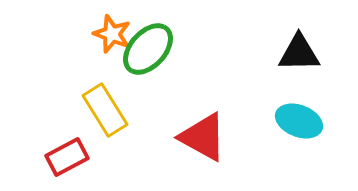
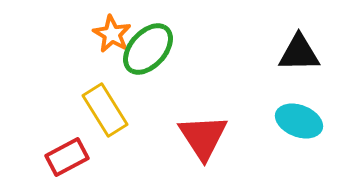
orange star: rotated 9 degrees clockwise
red triangle: rotated 28 degrees clockwise
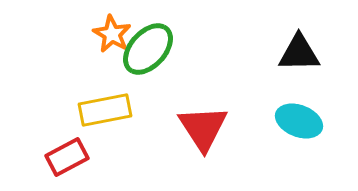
yellow rectangle: rotated 69 degrees counterclockwise
red triangle: moved 9 px up
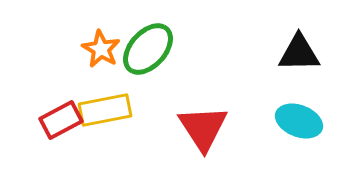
orange star: moved 11 px left, 15 px down
red rectangle: moved 6 px left, 37 px up
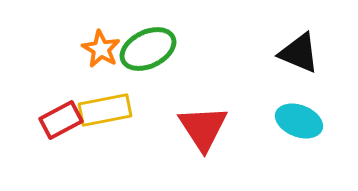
green ellipse: rotated 22 degrees clockwise
black triangle: rotated 24 degrees clockwise
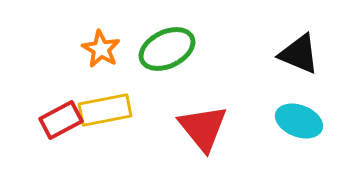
green ellipse: moved 19 px right
black triangle: moved 1 px down
red triangle: rotated 6 degrees counterclockwise
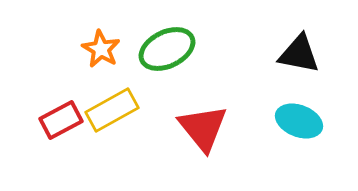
black triangle: rotated 12 degrees counterclockwise
yellow rectangle: moved 7 px right; rotated 18 degrees counterclockwise
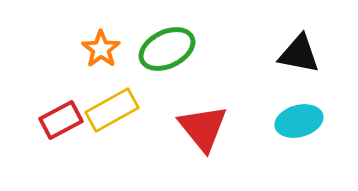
orange star: rotated 6 degrees clockwise
cyan ellipse: rotated 36 degrees counterclockwise
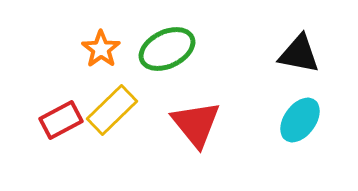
yellow rectangle: rotated 15 degrees counterclockwise
cyan ellipse: moved 1 px right, 1 px up; rotated 39 degrees counterclockwise
red triangle: moved 7 px left, 4 px up
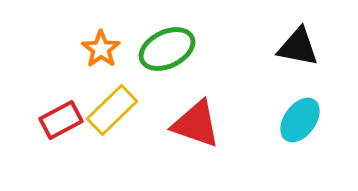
black triangle: moved 1 px left, 7 px up
red triangle: rotated 32 degrees counterclockwise
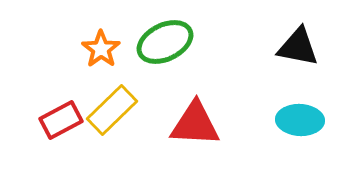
green ellipse: moved 2 px left, 7 px up
cyan ellipse: rotated 57 degrees clockwise
red triangle: moved 1 px left; rotated 16 degrees counterclockwise
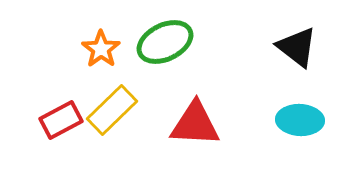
black triangle: moved 1 px left; rotated 27 degrees clockwise
